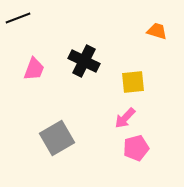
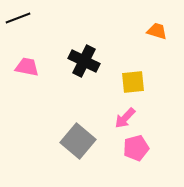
pink trapezoid: moved 7 px left, 2 px up; rotated 100 degrees counterclockwise
gray square: moved 21 px right, 3 px down; rotated 20 degrees counterclockwise
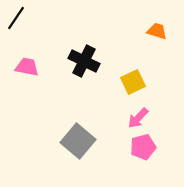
black line: moved 2 px left; rotated 35 degrees counterclockwise
yellow square: rotated 20 degrees counterclockwise
pink arrow: moved 13 px right
pink pentagon: moved 7 px right, 1 px up
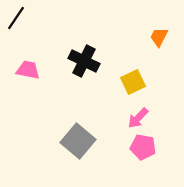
orange trapezoid: moved 2 px right, 6 px down; rotated 80 degrees counterclockwise
pink trapezoid: moved 1 px right, 3 px down
pink pentagon: rotated 25 degrees clockwise
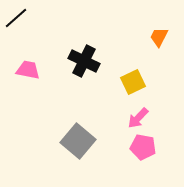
black line: rotated 15 degrees clockwise
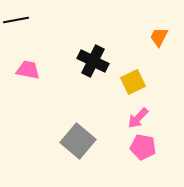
black line: moved 2 px down; rotated 30 degrees clockwise
black cross: moved 9 px right
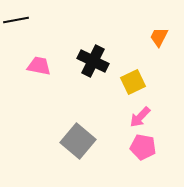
pink trapezoid: moved 11 px right, 4 px up
pink arrow: moved 2 px right, 1 px up
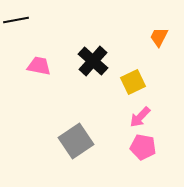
black cross: rotated 16 degrees clockwise
gray square: moved 2 px left; rotated 16 degrees clockwise
